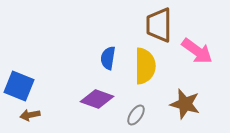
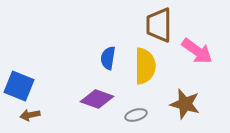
gray ellipse: rotated 40 degrees clockwise
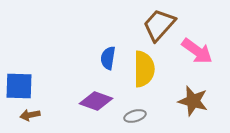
brown trapezoid: rotated 42 degrees clockwise
yellow semicircle: moved 1 px left, 3 px down
blue square: rotated 20 degrees counterclockwise
purple diamond: moved 1 px left, 2 px down
brown star: moved 8 px right, 3 px up
gray ellipse: moved 1 px left, 1 px down
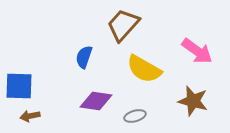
brown trapezoid: moved 36 px left
blue semicircle: moved 24 px left, 1 px up; rotated 10 degrees clockwise
yellow semicircle: rotated 120 degrees clockwise
purple diamond: rotated 12 degrees counterclockwise
brown arrow: moved 1 px down
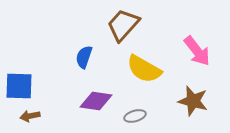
pink arrow: rotated 16 degrees clockwise
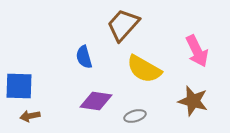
pink arrow: rotated 12 degrees clockwise
blue semicircle: rotated 35 degrees counterclockwise
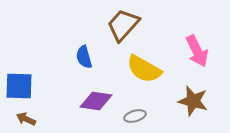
brown arrow: moved 4 px left, 3 px down; rotated 36 degrees clockwise
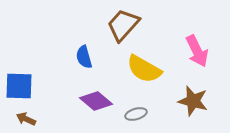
purple diamond: rotated 32 degrees clockwise
gray ellipse: moved 1 px right, 2 px up
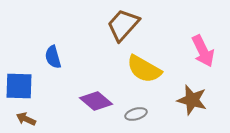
pink arrow: moved 6 px right
blue semicircle: moved 31 px left
brown star: moved 1 px left, 1 px up
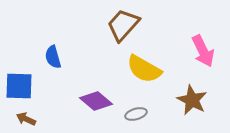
brown star: rotated 12 degrees clockwise
